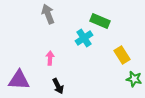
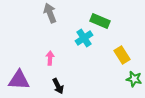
gray arrow: moved 2 px right, 1 px up
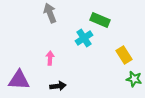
green rectangle: moved 1 px up
yellow rectangle: moved 2 px right
black arrow: rotated 70 degrees counterclockwise
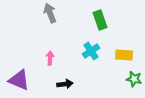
green rectangle: rotated 48 degrees clockwise
cyan cross: moved 7 px right, 13 px down
yellow rectangle: rotated 54 degrees counterclockwise
purple triangle: rotated 20 degrees clockwise
black arrow: moved 7 px right, 2 px up
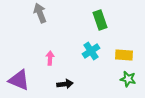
gray arrow: moved 10 px left
green star: moved 6 px left
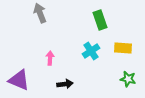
yellow rectangle: moved 1 px left, 7 px up
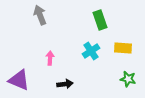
gray arrow: moved 2 px down
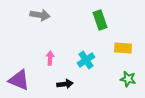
gray arrow: rotated 120 degrees clockwise
cyan cross: moved 5 px left, 9 px down
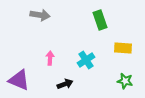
green star: moved 3 px left, 2 px down
black arrow: rotated 14 degrees counterclockwise
